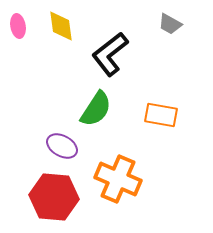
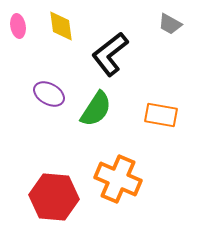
purple ellipse: moved 13 px left, 52 px up
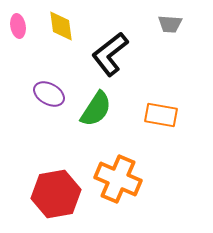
gray trapezoid: rotated 25 degrees counterclockwise
red hexagon: moved 2 px right, 3 px up; rotated 15 degrees counterclockwise
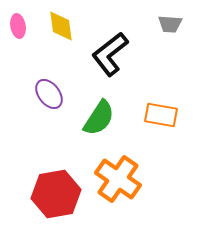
purple ellipse: rotated 24 degrees clockwise
green semicircle: moved 3 px right, 9 px down
orange cross: rotated 12 degrees clockwise
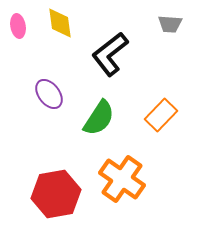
yellow diamond: moved 1 px left, 3 px up
orange rectangle: rotated 56 degrees counterclockwise
orange cross: moved 4 px right
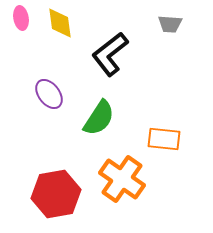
pink ellipse: moved 3 px right, 8 px up
orange rectangle: moved 3 px right, 24 px down; rotated 52 degrees clockwise
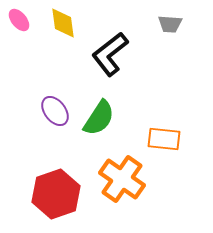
pink ellipse: moved 2 px left, 2 px down; rotated 30 degrees counterclockwise
yellow diamond: moved 3 px right
purple ellipse: moved 6 px right, 17 px down
red hexagon: rotated 9 degrees counterclockwise
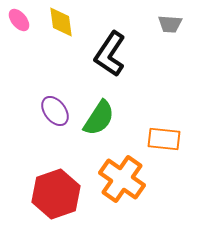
yellow diamond: moved 2 px left, 1 px up
black L-shape: rotated 18 degrees counterclockwise
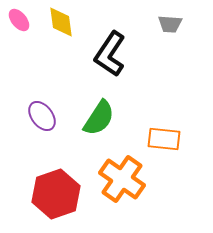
purple ellipse: moved 13 px left, 5 px down
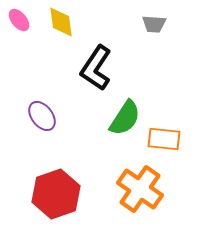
gray trapezoid: moved 16 px left
black L-shape: moved 14 px left, 14 px down
green semicircle: moved 26 px right
orange cross: moved 18 px right, 10 px down
